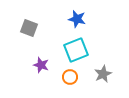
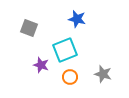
cyan square: moved 11 px left
gray star: rotated 30 degrees counterclockwise
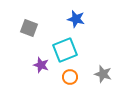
blue star: moved 1 px left
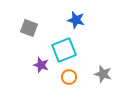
blue star: moved 1 px down
cyan square: moved 1 px left
orange circle: moved 1 px left
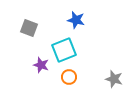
gray star: moved 11 px right, 5 px down
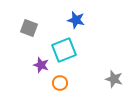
orange circle: moved 9 px left, 6 px down
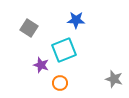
blue star: rotated 12 degrees counterclockwise
gray square: rotated 12 degrees clockwise
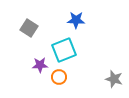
purple star: moved 1 px left; rotated 21 degrees counterclockwise
orange circle: moved 1 px left, 6 px up
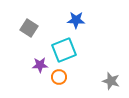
gray star: moved 3 px left, 2 px down
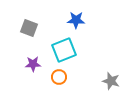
gray square: rotated 12 degrees counterclockwise
purple star: moved 7 px left, 1 px up
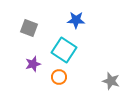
cyan square: rotated 35 degrees counterclockwise
purple star: rotated 14 degrees counterclockwise
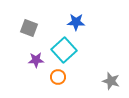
blue star: moved 2 px down
cyan square: rotated 15 degrees clockwise
purple star: moved 3 px right, 4 px up; rotated 14 degrees clockwise
orange circle: moved 1 px left
